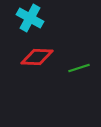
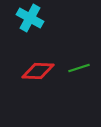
red diamond: moved 1 px right, 14 px down
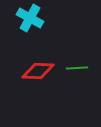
green line: moved 2 px left; rotated 15 degrees clockwise
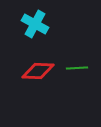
cyan cross: moved 5 px right, 6 px down
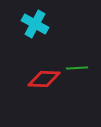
red diamond: moved 6 px right, 8 px down
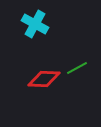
green line: rotated 25 degrees counterclockwise
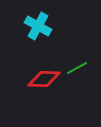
cyan cross: moved 3 px right, 2 px down
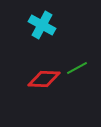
cyan cross: moved 4 px right, 1 px up
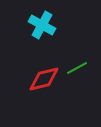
red diamond: rotated 16 degrees counterclockwise
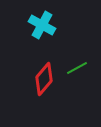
red diamond: rotated 36 degrees counterclockwise
